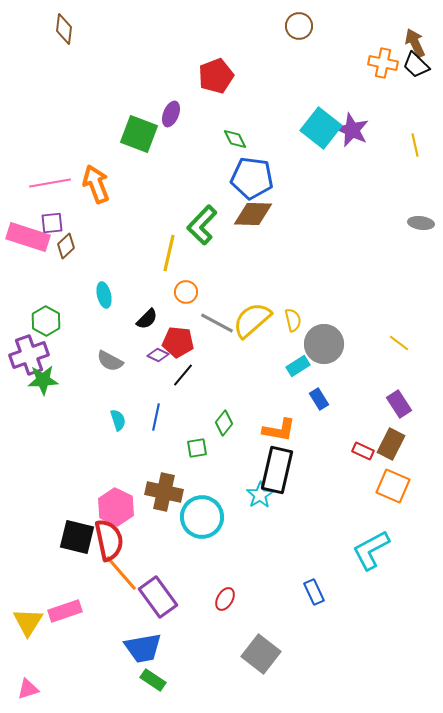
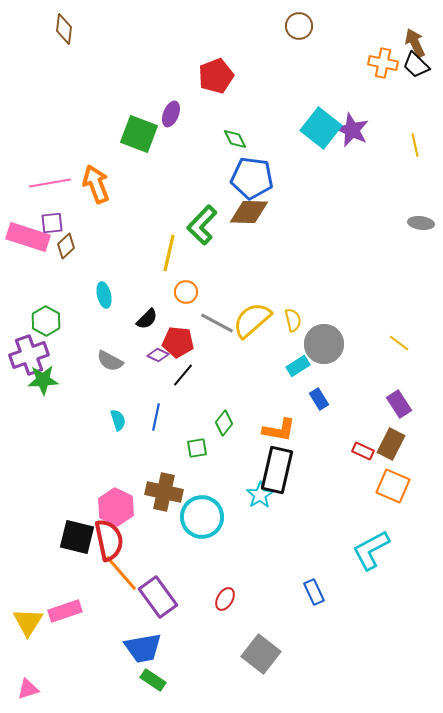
brown diamond at (253, 214): moved 4 px left, 2 px up
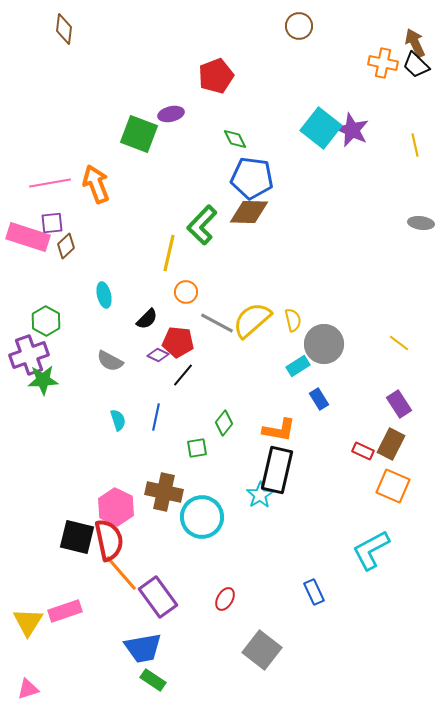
purple ellipse at (171, 114): rotated 55 degrees clockwise
gray square at (261, 654): moved 1 px right, 4 px up
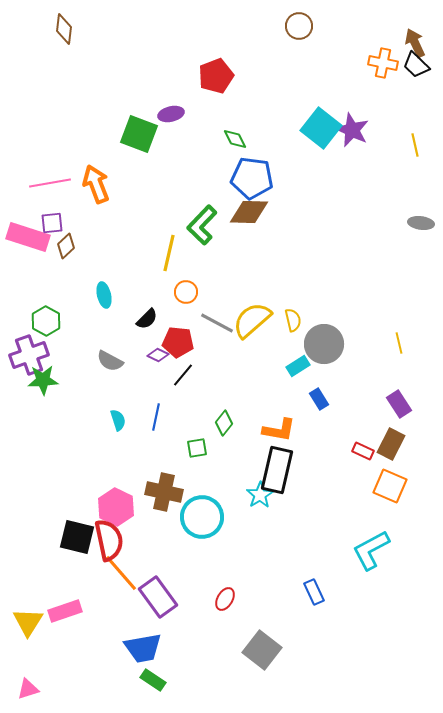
yellow line at (399, 343): rotated 40 degrees clockwise
orange square at (393, 486): moved 3 px left
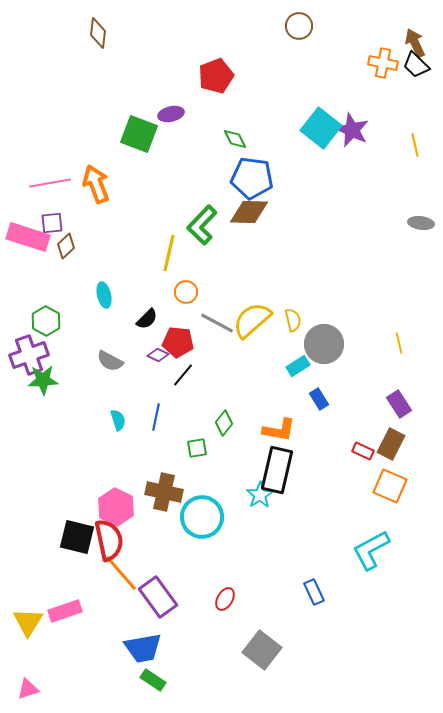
brown diamond at (64, 29): moved 34 px right, 4 px down
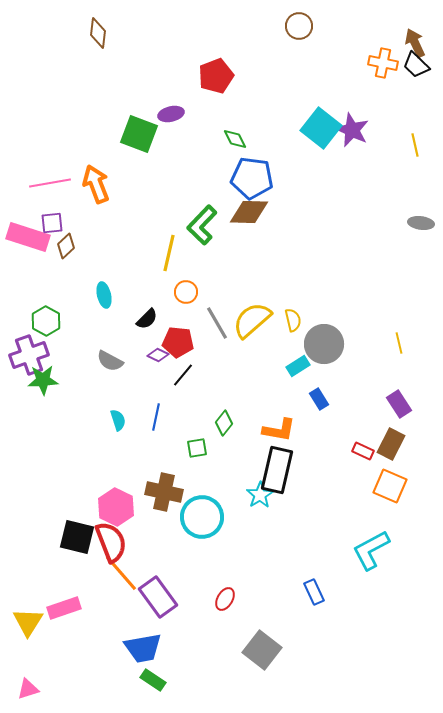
gray line at (217, 323): rotated 32 degrees clockwise
red semicircle at (109, 540): moved 2 px right, 2 px down; rotated 9 degrees counterclockwise
pink rectangle at (65, 611): moved 1 px left, 3 px up
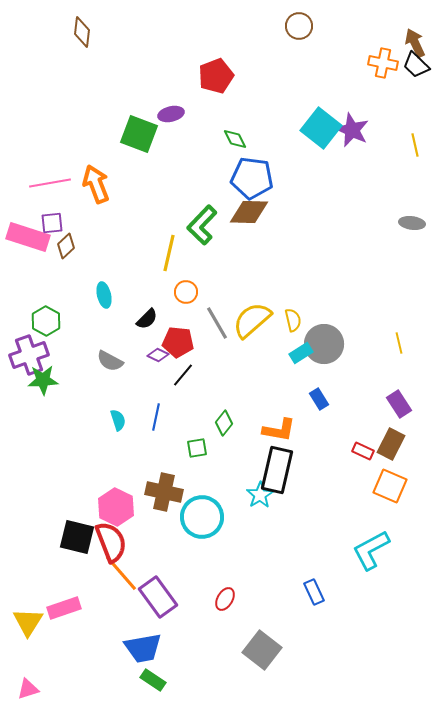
brown diamond at (98, 33): moved 16 px left, 1 px up
gray ellipse at (421, 223): moved 9 px left
cyan rectangle at (298, 366): moved 3 px right, 13 px up
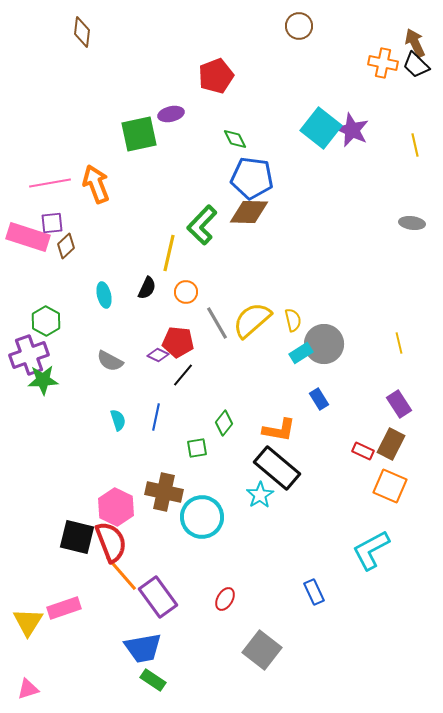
green square at (139, 134): rotated 33 degrees counterclockwise
black semicircle at (147, 319): moved 31 px up; rotated 20 degrees counterclockwise
black rectangle at (277, 470): moved 2 px up; rotated 63 degrees counterclockwise
